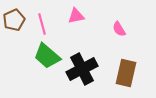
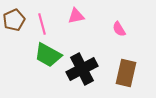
green trapezoid: moved 1 px right, 1 px up; rotated 12 degrees counterclockwise
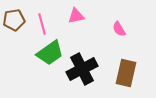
brown pentagon: rotated 15 degrees clockwise
green trapezoid: moved 2 px right, 2 px up; rotated 64 degrees counterclockwise
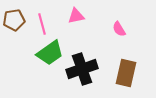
black cross: rotated 8 degrees clockwise
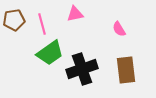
pink triangle: moved 1 px left, 2 px up
brown rectangle: moved 3 px up; rotated 20 degrees counterclockwise
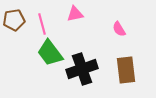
green trapezoid: rotated 88 degrees clockwise
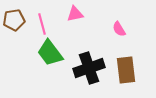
black cross: moved 7 px right, 1 px up
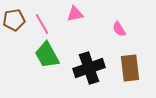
pink line: rotated 15 degrees counterclockwise
green trapezoid: moved 3 px left, 2 px down; rotated 8 degrees clockwise
brown rectangle: moved 4 px right, 2 px up
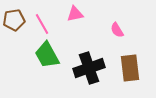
pink semicircle: moved 2 px left, 1 px down
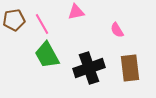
pink triangle: moved 1 px right, 2 px up
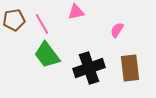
pink semicircle: rotated 63 degrees clockwise
green trapezoid: rotated 8 degrees counterclockwise
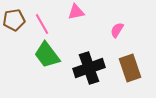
brown rectangle: rotated 12 degrees counterclockwise
